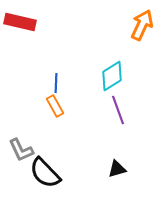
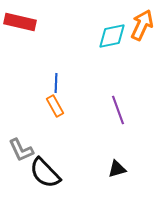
cyan diamond: moved 40 px up; rotated 20 degrees clockwise
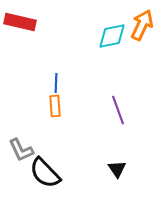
orange rectangle: rotated 25 degrees clockwise
black triangle: rotated 48 degrees counterclockwise
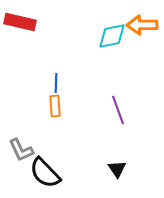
orange arrow: rotated 116 degrees counterclockwise
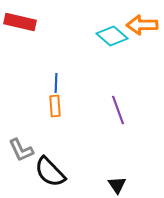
cyan diamond: rotated 52 degrees clockwise
black triangle: moved 16 px down
black semicircle: moved 5 px right, 1 px up
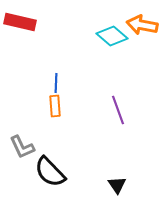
orange arrow: rotated 12 degrees clockwise
gray L-shape: moved 1 px right, 3 px up
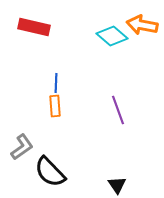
red rectangle: moved 14 px right, 5 px down
gray L-shape: rotated 100 degrees counterclockwise
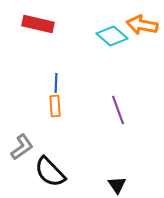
red rectangle: moved 4 px right, 3 px up
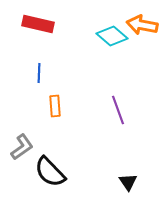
blue line: moved 17 px left, 10 px up
black triangle: moved 11 px right, 3 px up
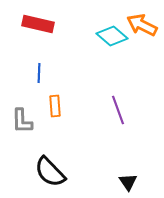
orange arrow: rotated 16 degrees clockwise
gray L-shape: moved 26 px up; rotated 124 degrees clockwise
